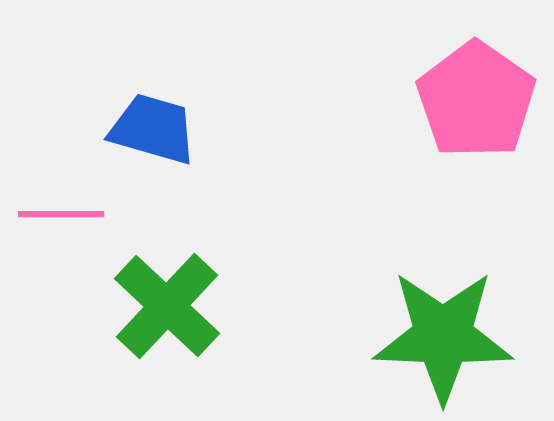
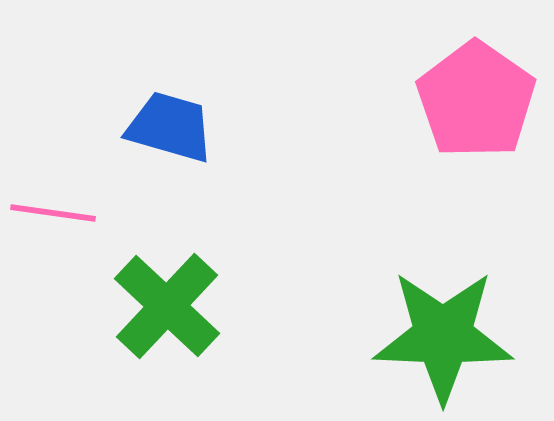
blue trapezoid: moved 17 px right, 2 px up
pink line: moved 8 px left, 1 px up; rotated 8 degrees clockwise
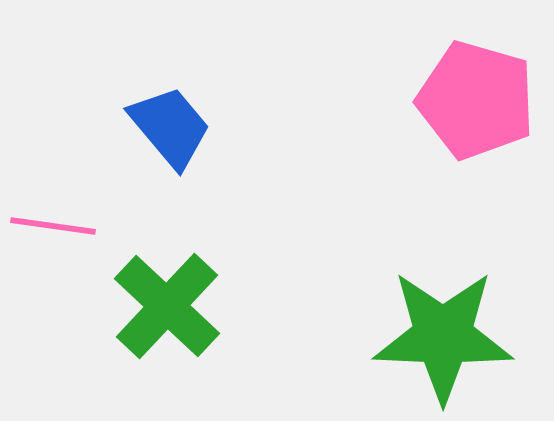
pink pentagon: rotated 19 degrees counterclockwise
blue trapezoid: rotated 34 degrees clockwise
pink line: moved 13 px down
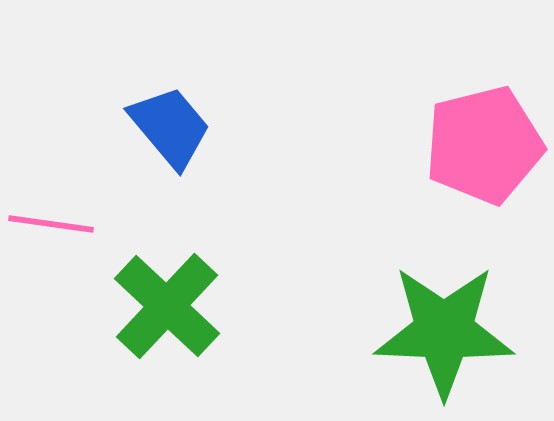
pink pentagon: moved 8 px right, 45 px down; rotated 30 degrees counterclockwise
pink line: moved 2 px left, 2 px up
green star: moved 1 px right, 5 px up
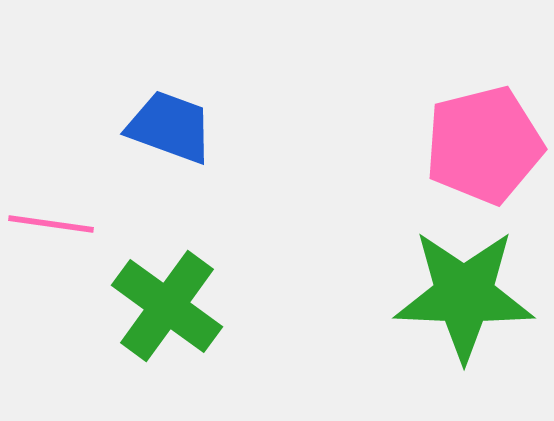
blue trapezoid: rotated 30 degrees counterclockwise
green cross: rotated 7 degrees counterclockwise
green star: moved 20 px right, 36 px up
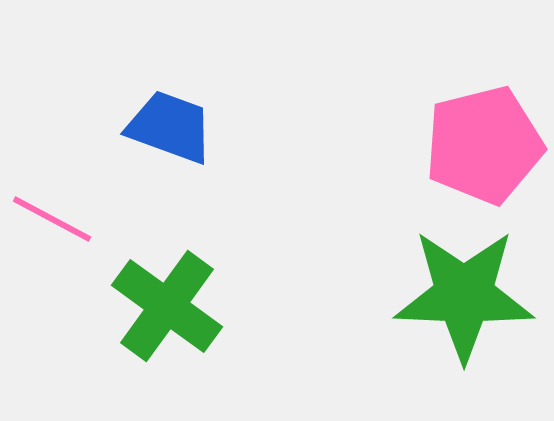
pink line: moved 1 px right, 5 px up; rotated 20 degrees clockwise
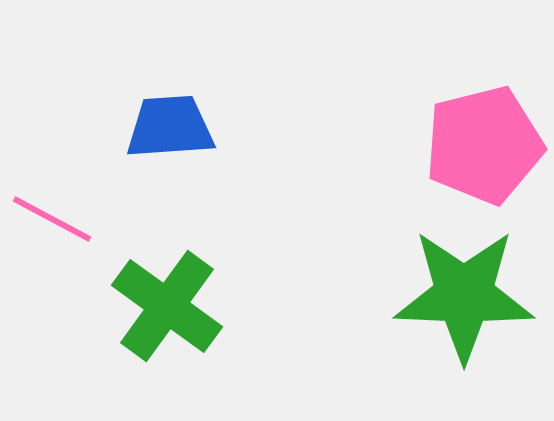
blue trapezoid: rotated 24 degrees counterclockwise
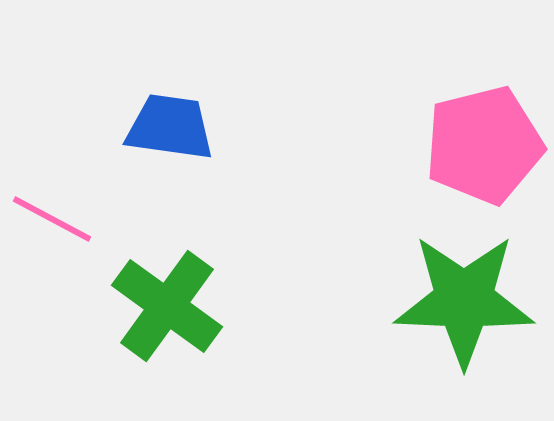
blue trapezoid: rotated 12 degrees clockwise
green star: moved 5 px down
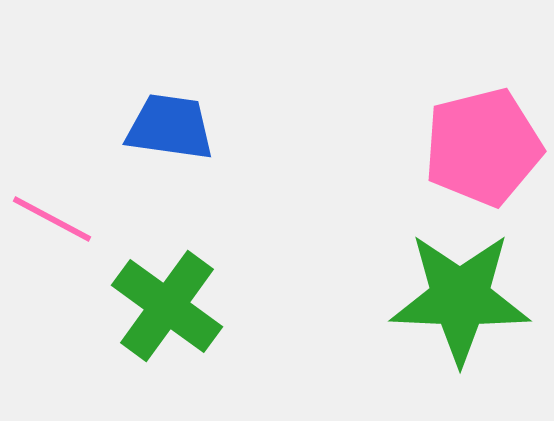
pink pentagon: moved 1 px left, 2 px down
green star: moved 4 px left, 2 px up
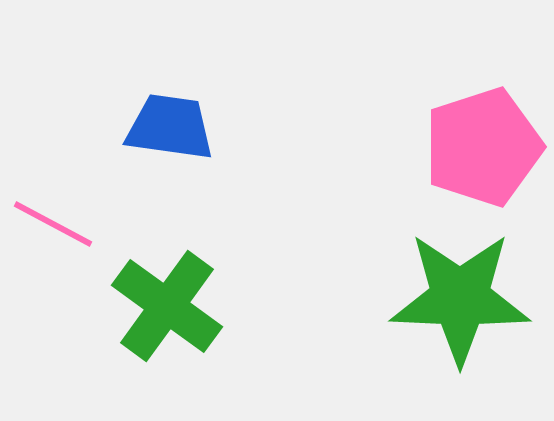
pink pentagon: rotated 4 degrees counterclockwise
pink line: moved 1 px right, 5 px down
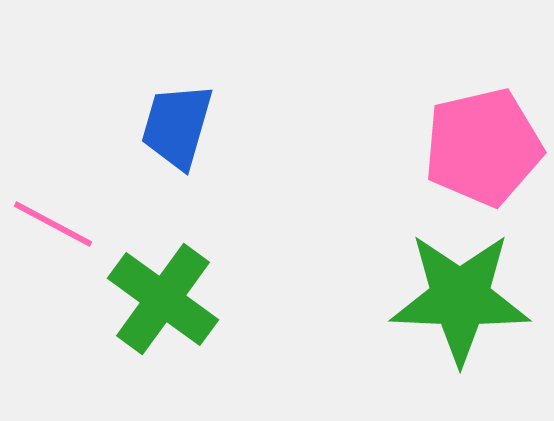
blue trapezoid: moved 7 px right, 1 px up; rotated 82 degrees counterclockwise
pink pentagon: rotated 5 degrees clockwise
green cross: moved 4 px left, 7 px up
